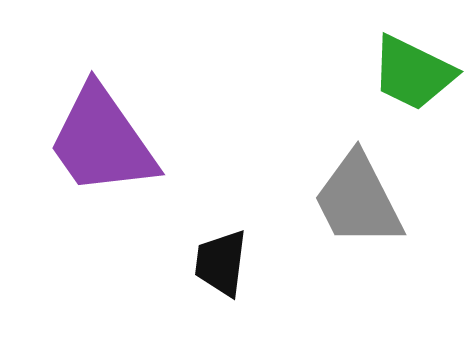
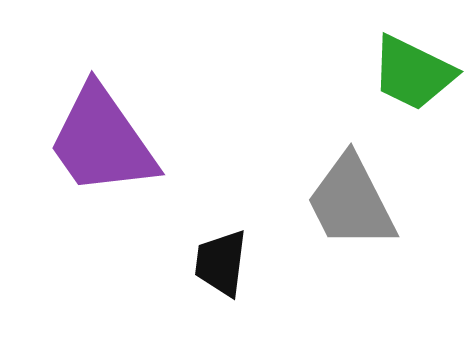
gray trapezoid: moved 7 px left, 2 px down
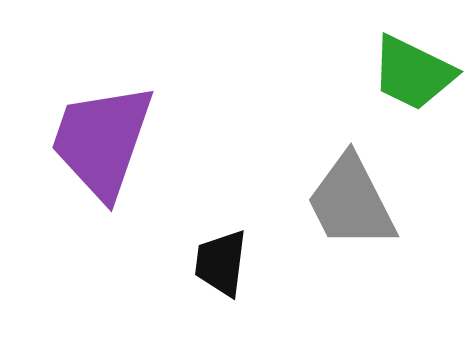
purple trapezoid: rotated 54 degrees clockwise
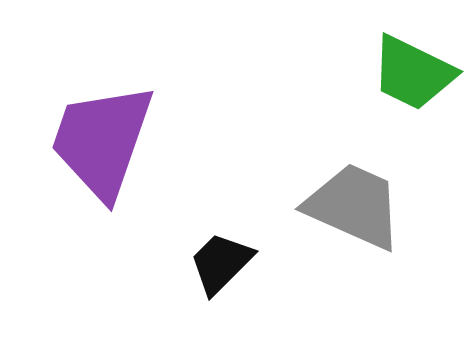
gray trapezoid: moved 3 px right, 4 px down; rotated 141 degrees clockwise
black trapezoid: rotated 38 degrees clockwise
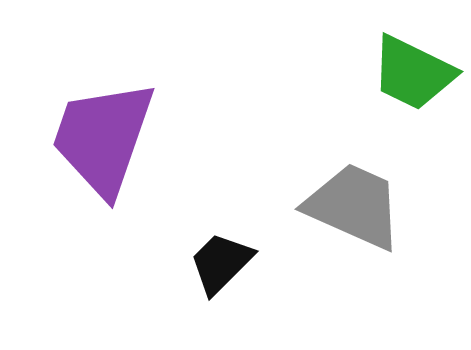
purple trapezoid: moved 1 px right, 3 px up
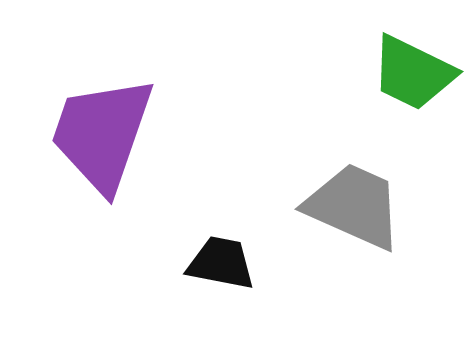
purple trapezoid: moved 1 px left, 4 px up
black trapezoid: rotated 56 degrees clockwise
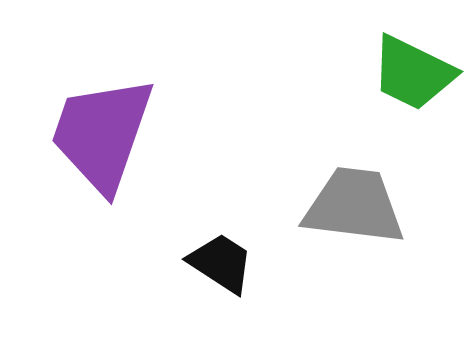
gray trapezoid: rotated 17 degrees counterclockwise
black trapezoid: rotated 22 degrees clockwise
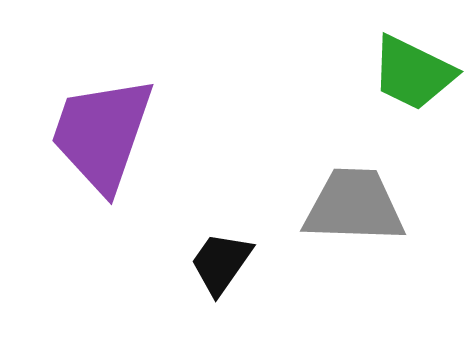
gray trapezoid: rotated 5 degrees counterclockwise
black trapezoid: rotated 88 degrees counterclockwise
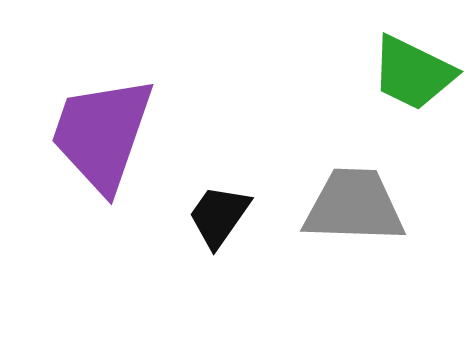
black trapezoid: moved 2 px left, 47 px up
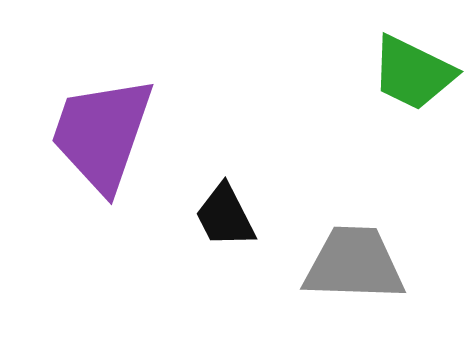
gray trapezoid: moved 58 px down
black trapezoid: moved 6 px right; rotated 62 degrees counterclockwise
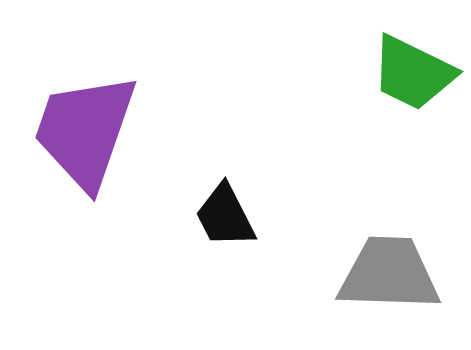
purple trapezoid: moved 17 px left, 3 px up
gray trapezoid: moved 35 px right, 10 px down
